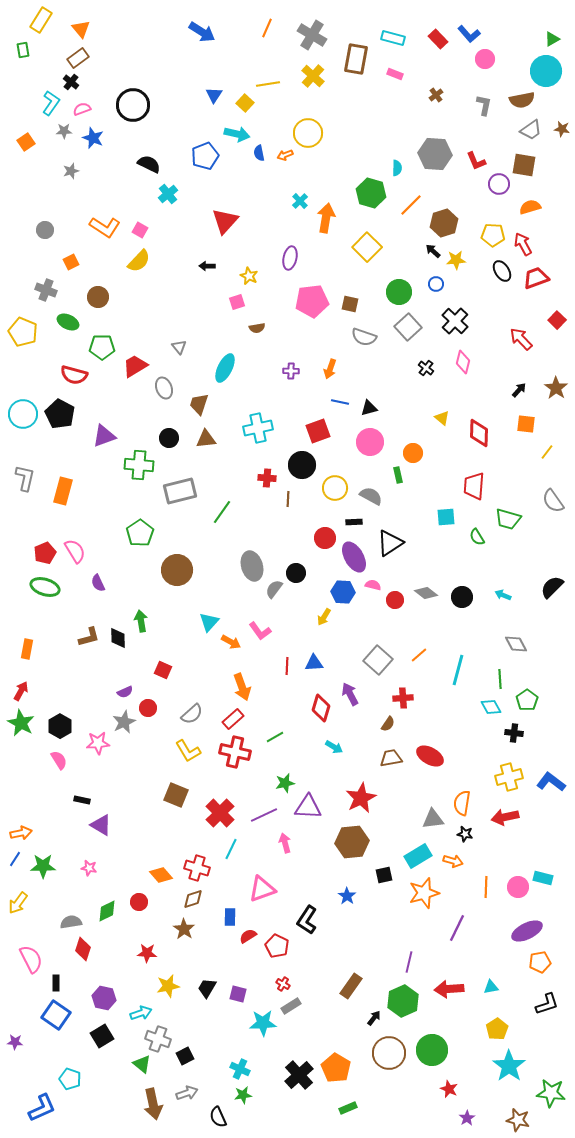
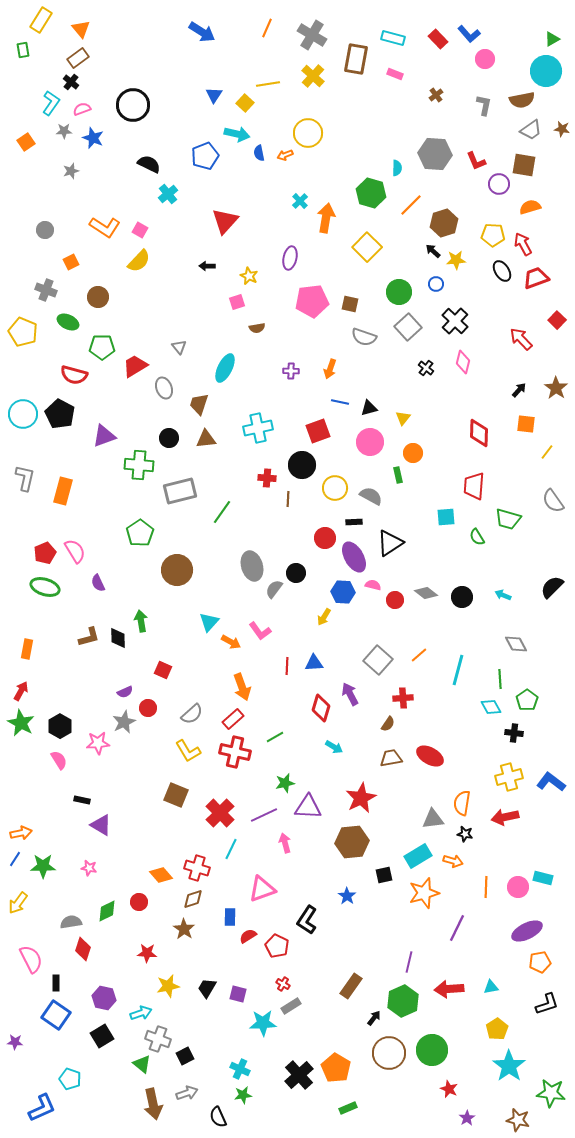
yellow triangle at (442, 418): moved 39 px left; rotated 28 degrees clockwise
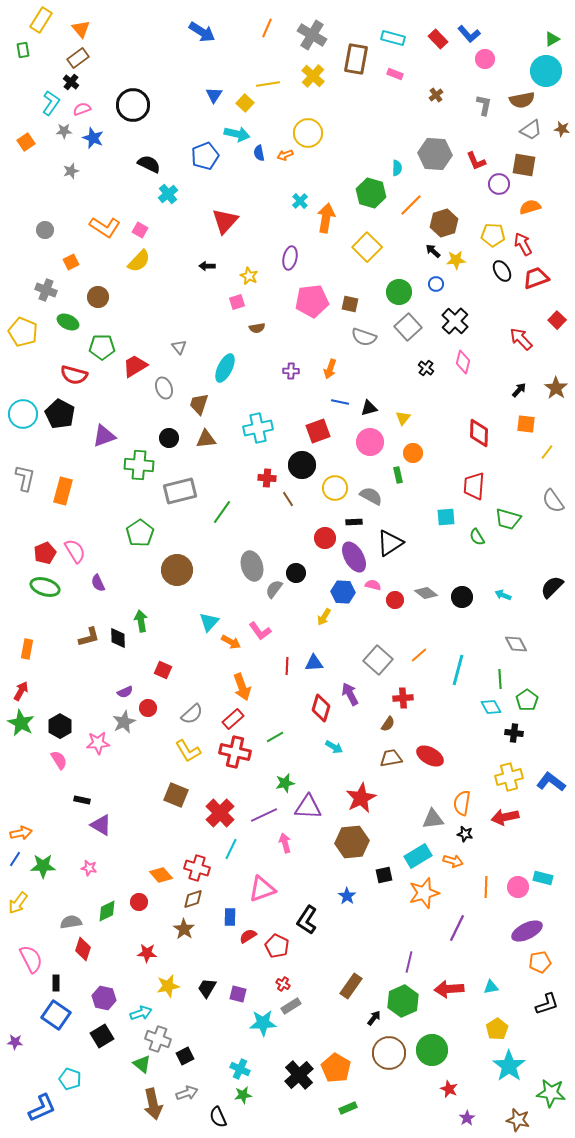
brown line at (288, 499): rotated 35 degrees counterclockwise
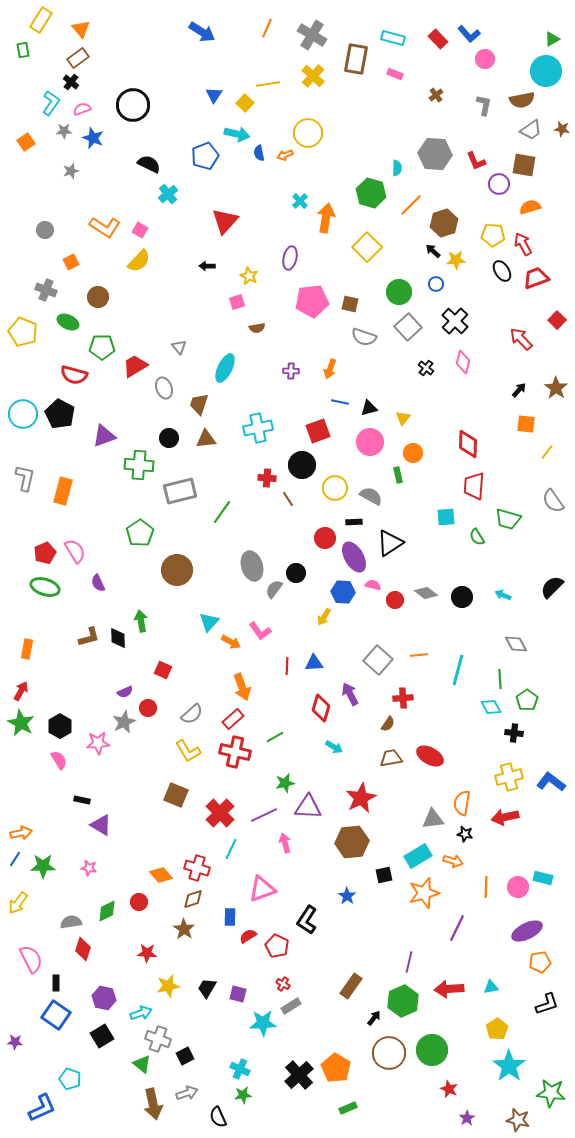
red diamond at (479, 433): moved 11 px left, 11 px down
orange line at (419, 655): rotated 36 degrees clockwise
